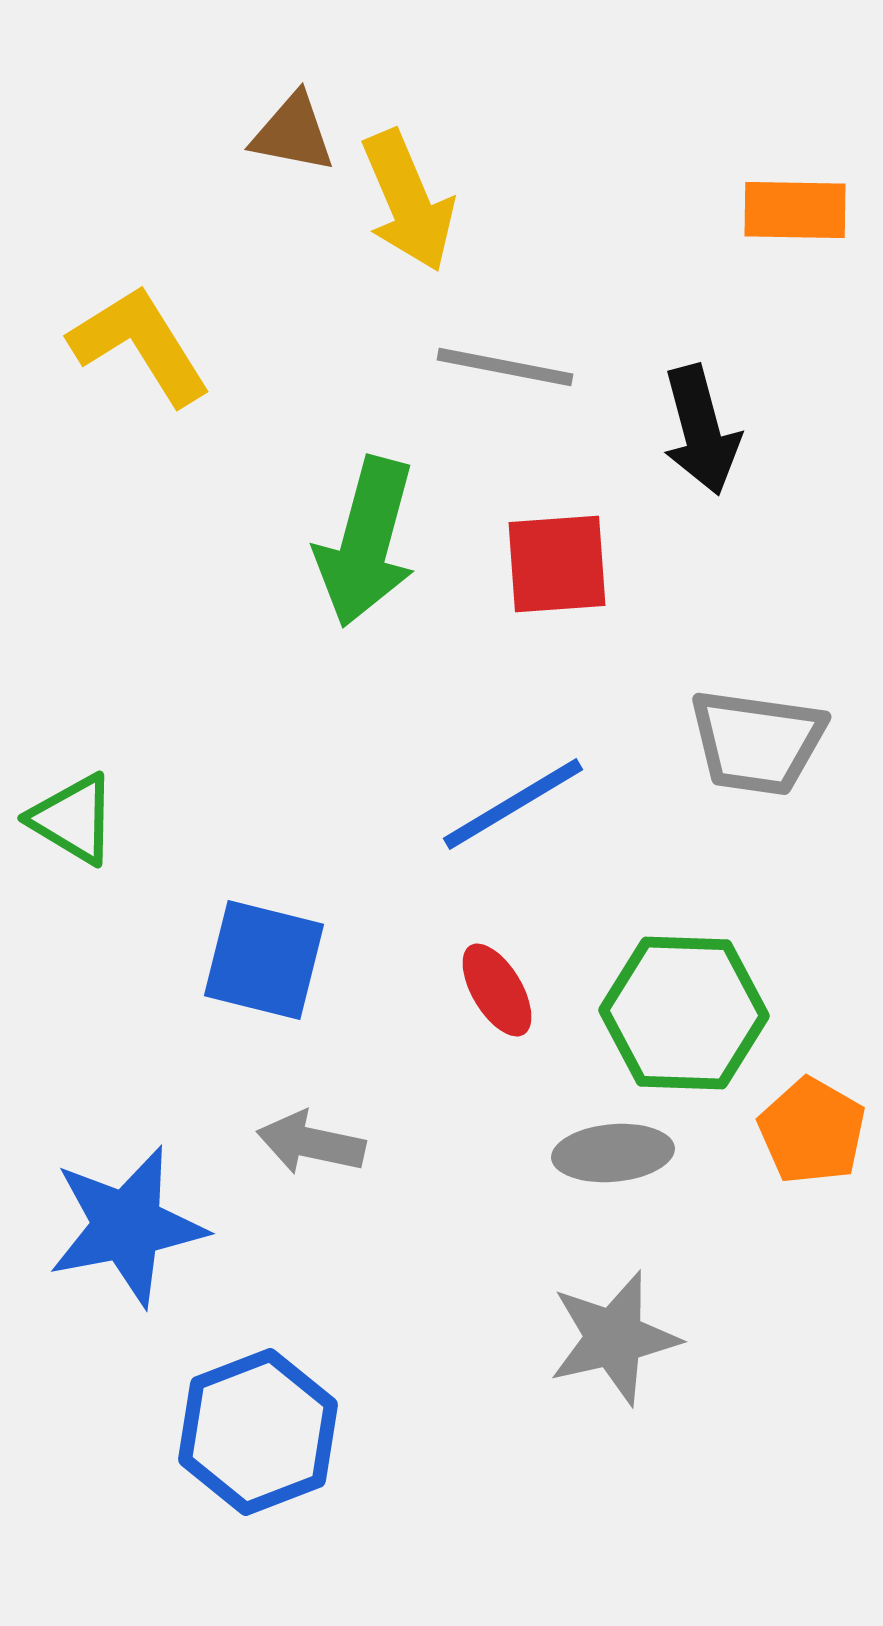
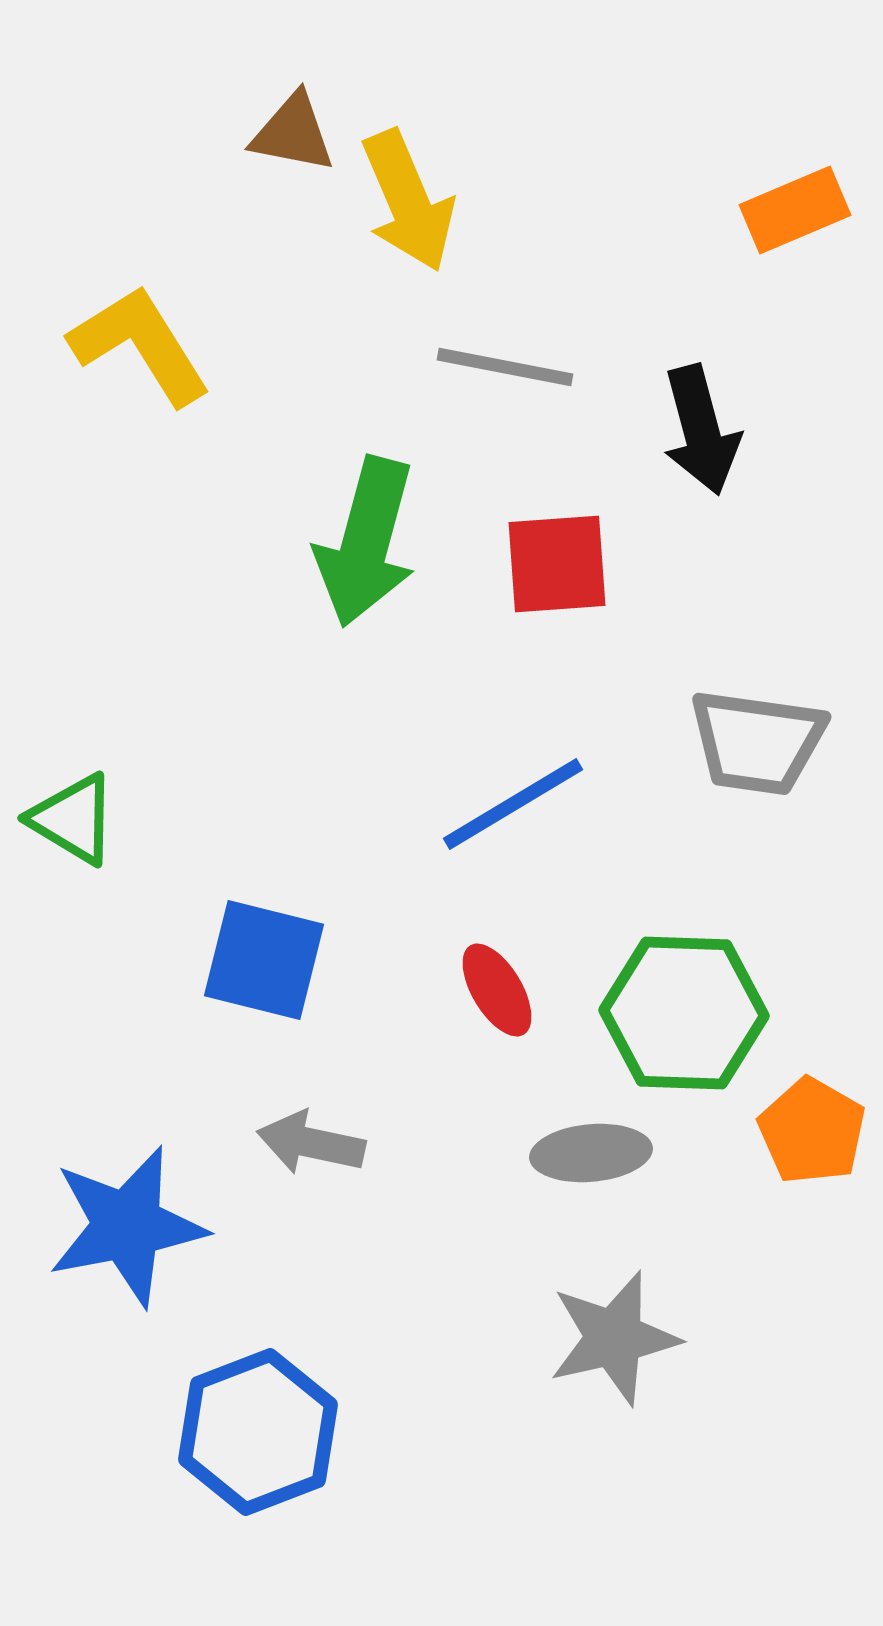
orange rectangle: rotated 24 degrees counterclockwise
gray ellipse: moved 22 px left
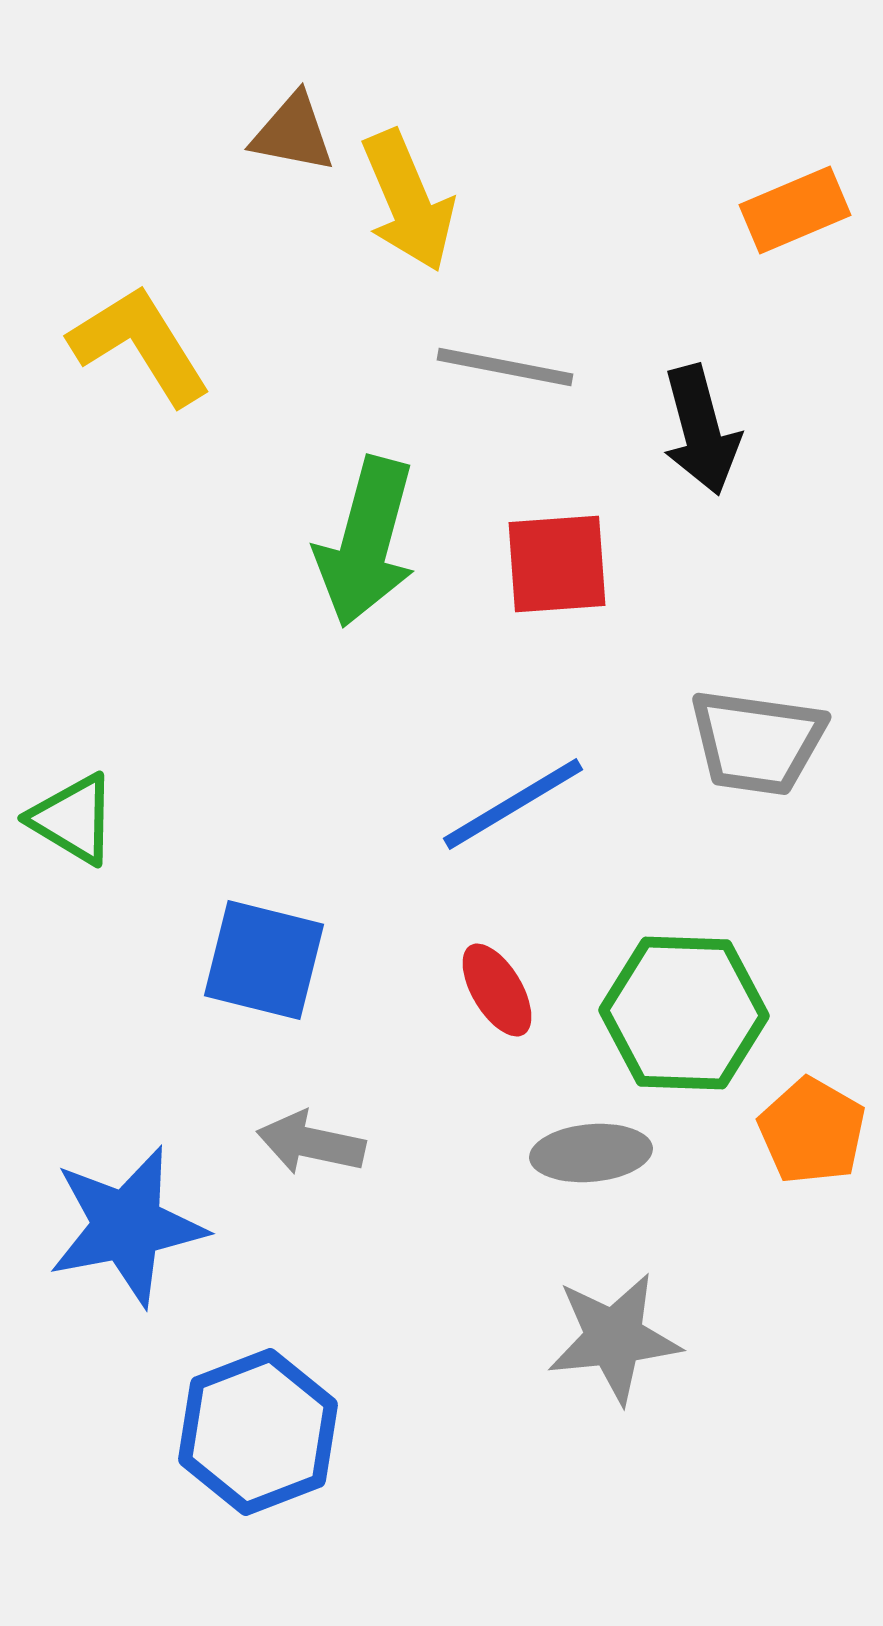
gray star: rotated 7 degrees clockwise
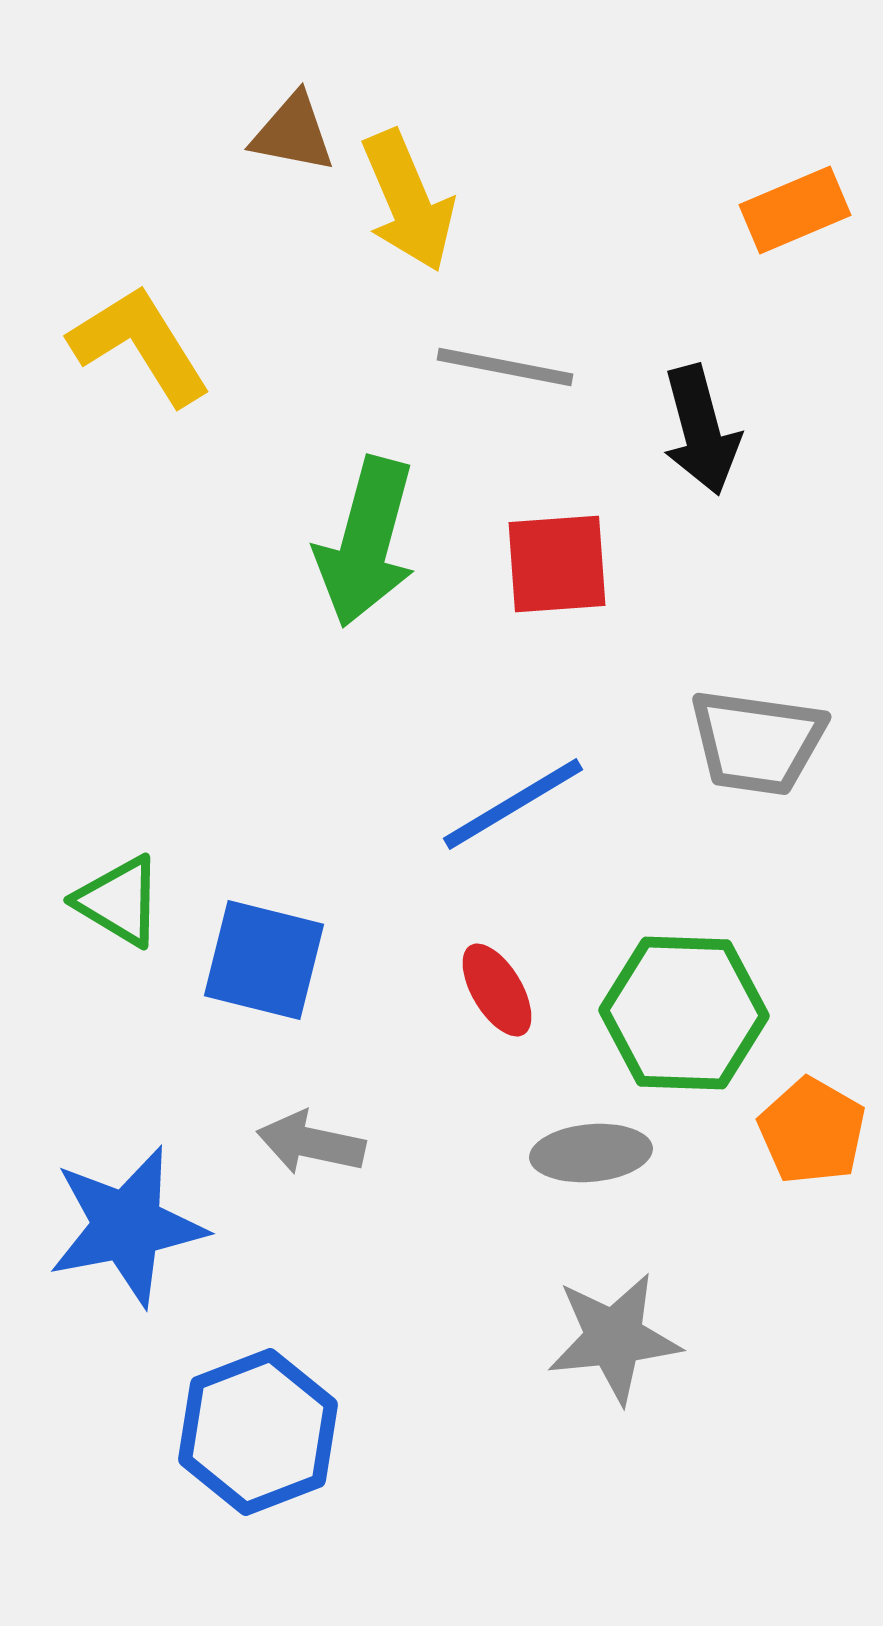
green triangle: moved 46 px right, 82 px down
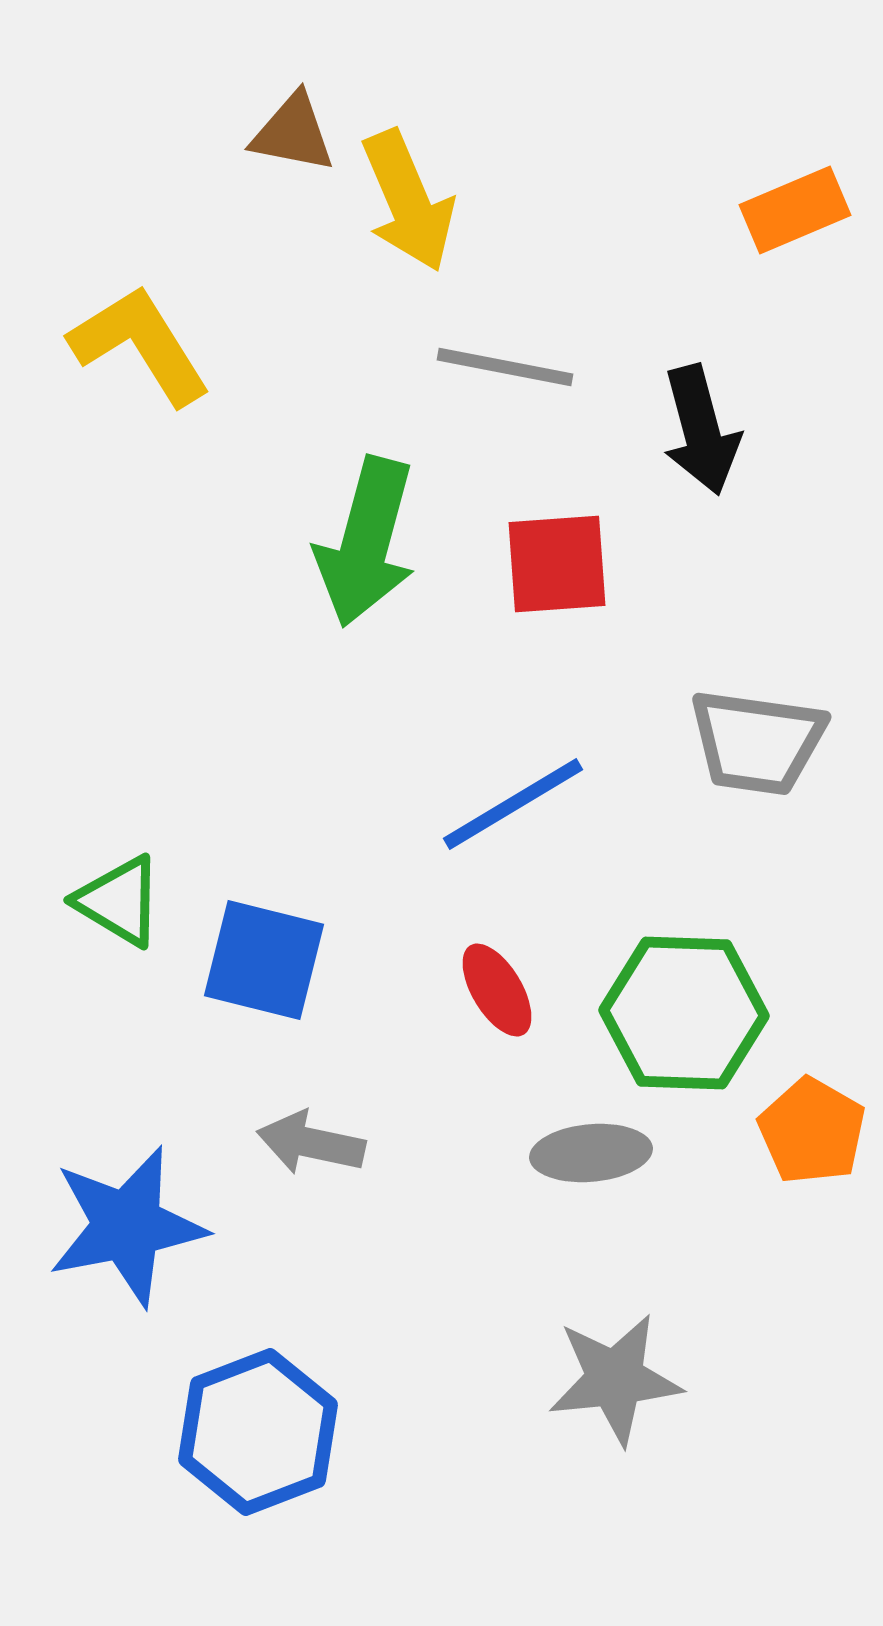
gray star: moved 1 px right, 41 px down
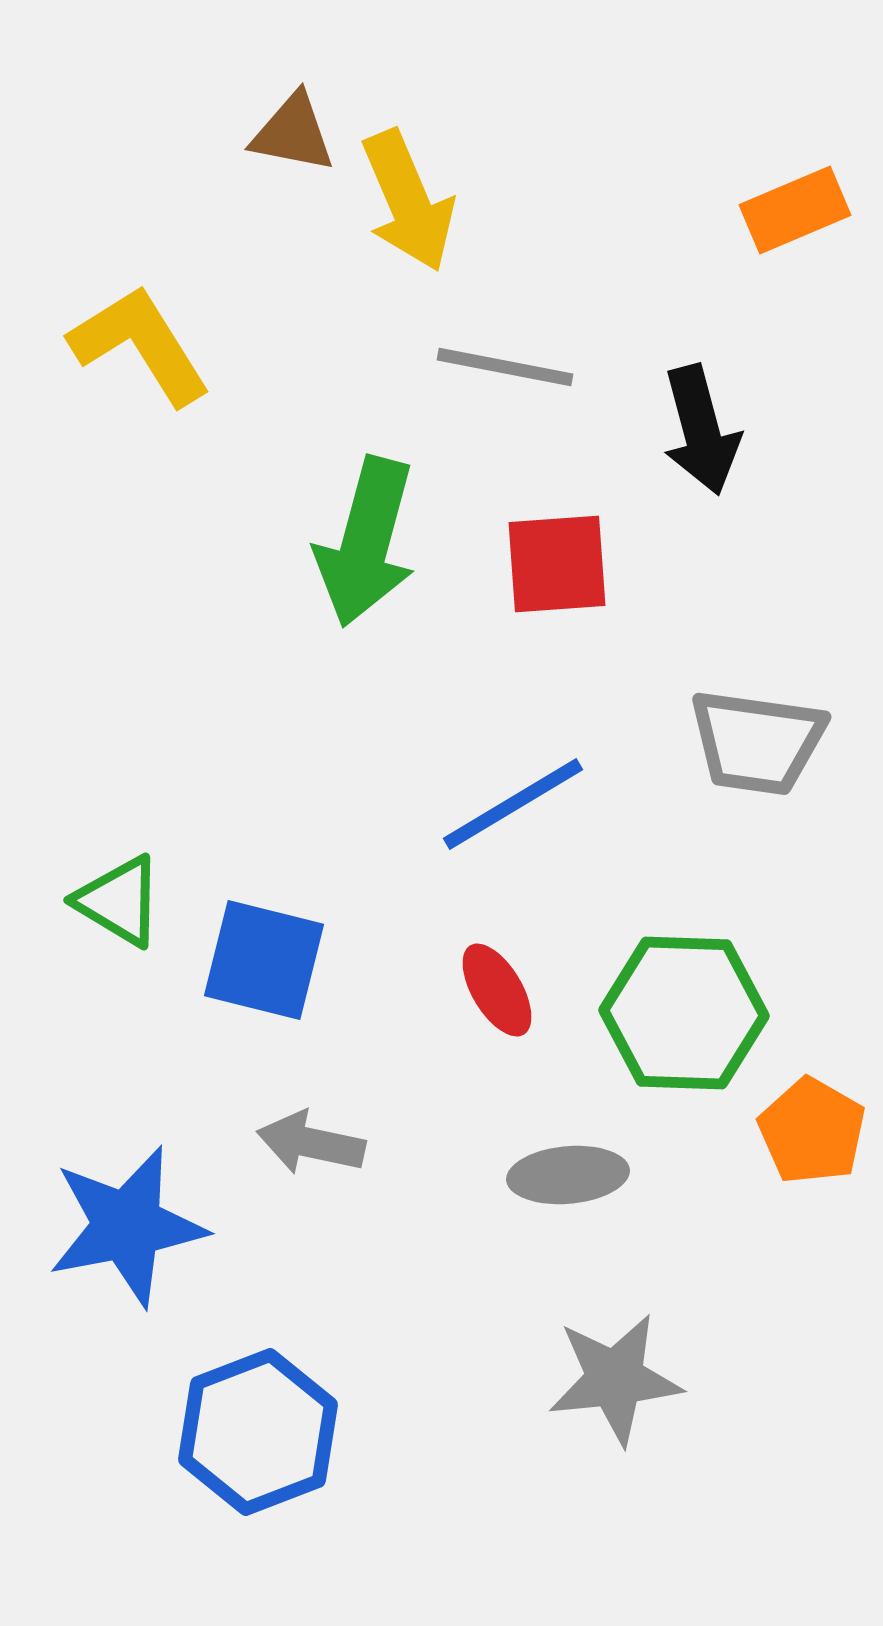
gray ellipse: moved 23 px left, 22 px down
